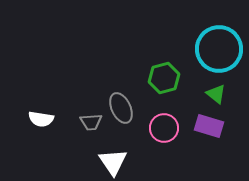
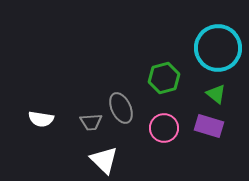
cyan circle: moved 1 px left, 1 px up
white triangle: moved 9 px left, 2 px up; rotated 12 degrees counterclockwise
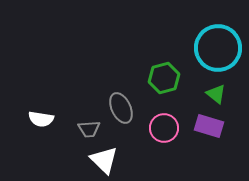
gray trapezoid: moved 2 px left, 7 px down
